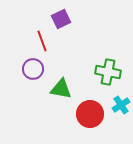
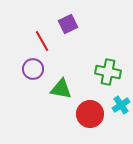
purple square: moved 7 px right, 5 px down
red line: rotated 10 degrees counterclockwise
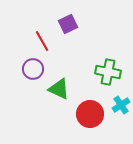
green triangle: moved 2 px left; rotated 15 degrees clockwise
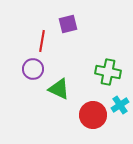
purple square: rotated 12 degrees clockwise
red line: rotated 40 degrees clockwise
cyan cross: moved 1 px left
red circle: moved 3 px right, 1 px down
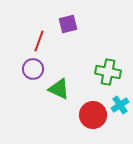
red line: moved 3 px left; rotated 10 degrees clockwise
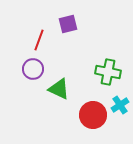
red line: moved 1 px up
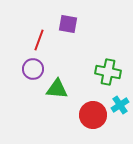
purple square: rotated 24 degrees clockwise
green triangle: moved 2 px left; rotated 20 degrees counterclockwise
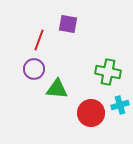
purple circle: moved 1 px right
cyan cross: rotated 18 degrees clockwise
red circle: moved 2 px left, 2 px up
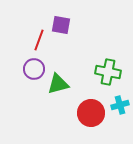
purple square: moved 7 px left, 1 px down
green triangle: moved 1 px right, 5 px up; rotated 20 degrees counterclockwise
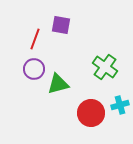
red line: moved 4 px left, 1 px up
green cross: moved 3 px left, 5 px up; rotated 25 degrees clockwise
